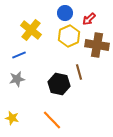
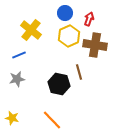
red arrow: rotated 152 degrees clockwise
brown cross: moved 2 px left
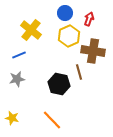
brown cross: moved 2 px left, 6 px down
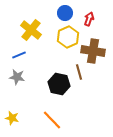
yellow hexagon: moved 1 px left, 1 px down
gray star: moved 2 px up; rotated 21 degrees clockwise
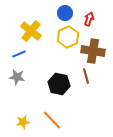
yellow cross: moved 1 px down
blue line: moved 1 px up
brown line: moved 7 px right, 4 px down
yellow star: moved 11 px right, 4 px down; rotated 24 degrees counterclockwise
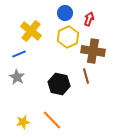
gray star: rotated 21 degrees clockwise
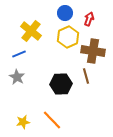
black hexagon: moved 2 px right; rotated 15 degrees counterclockwise
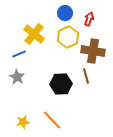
yellow cross: moved 3 px right, 3 px down
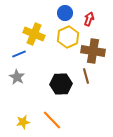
yellow cross: rotated 15 degrees counterclockwise
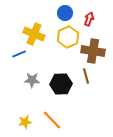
gray star: moved 15 px right, 3 px down; rotated 28 degrees counterclockwise
yellow star: moved 2 px right
